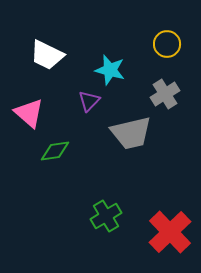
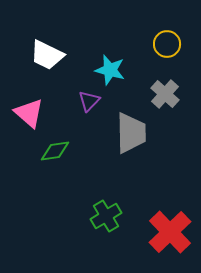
gray cross: rotated 16 degrees counterclockwise
gray trapezoid: rotated 78 degrees counterclockwise
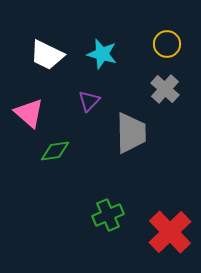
cyan star: moved 8 px left, 16 px up
gray cross: moved 5 px up
green cross: moved 2 px right, 1 px up; rotated 8 degrees clockwise
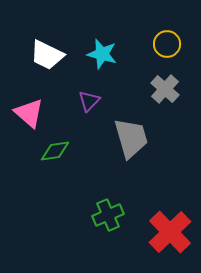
gray trapezoid: moved 5 px down; rotated 15 degrees counterclockwise
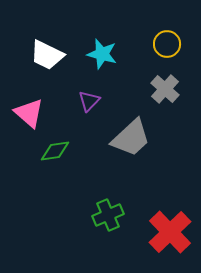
gray trapezoid: rotated 63 degrees clockwise
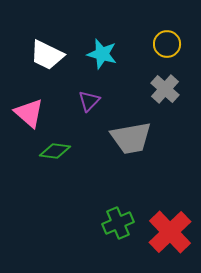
gray trapezoid: rotated 33 degrees clockwise
green diamond: rotated 16 degrees clockwise
green cross: moved 10 px right, 8 px down
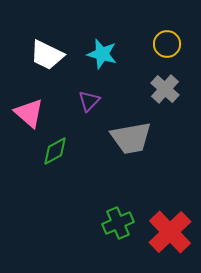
green diamond: rotated 36 degrees counterclockwise
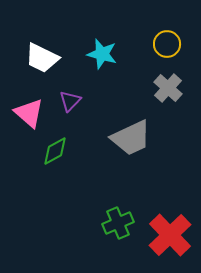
white trapezoid: moved 5 px left, 3 px down
gray cross: moved 3 px right, 1 px up
purple triangle: moved 19 px left
gray trapezoid: rotated 15 degrees counterclockwise
red cross: moved 3 px down
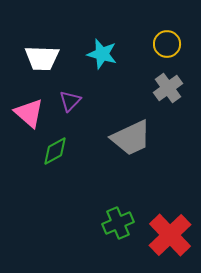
white trapezoid: rotated 24 degrees counterclockwise
gray cross: rotated 12 degrees clockwise
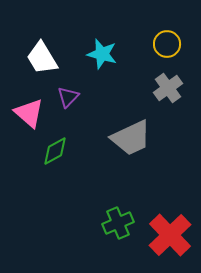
white trapezoid: rotated 57 degrees clockwise
purple triangle: moved 2 px left, 4 px up
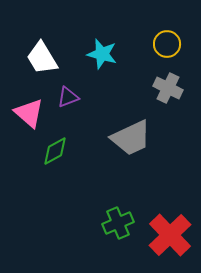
gray cross: rotated 28 degrees counterclockwise
purple triangle: rotated 25 degrees clockwise
